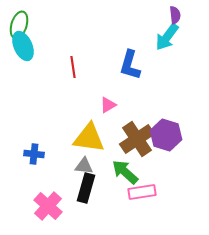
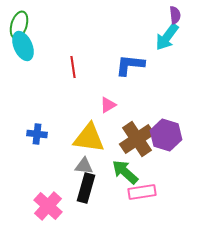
blue L-shape: rotated 80 degrees clockwise
blue cross: moved 3 px right, 20 px up
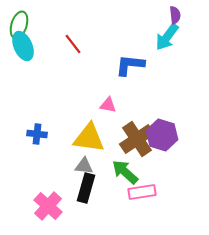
red line: moved 23 px up; rotated 30 degrees counterclockwise
pink triangle: rotated 42 degrees clockwise
purple hexagon: moved 4 px left
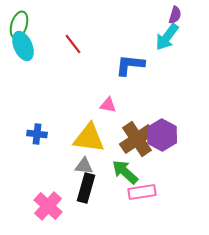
purple semicircle: rotated 24 degrees clockwise
purple hexagon: rotated 12 degrees clockwise
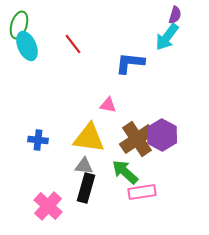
cyan ellipse: moved 4 px right
blue L-shape: moved 2 px up
blue cross: moved 1 px right, 6 px down
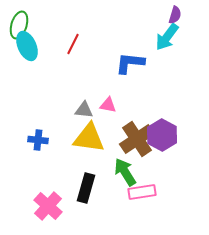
red line: rotated 65 degrees clockwise
gray triangle: moved 56 px up
green arrow: rotated 16 degrees clockwise
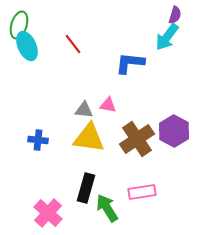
red line: rotated 65 degrees counterclockwise
purple hexagon: moved 12 px right, 4 px up
green arrow: moved 18 px left, 36 px down
pink cross: moved 7 px down
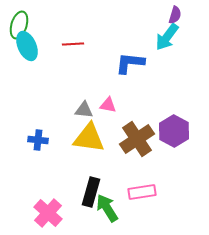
red line: rotated 55 degrees counterclockwise
black rectangle: moved 5 px right, 4 px down
